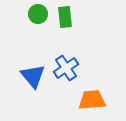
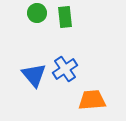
green circle: moved 1 px left, 1 px up
blue cross: moved 1 px left, 1 px down
blue triangle: moved 1 px right, 1 px up
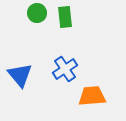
blue triangle: moved 14 px left
orange trapezoid: moved 4 px up
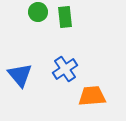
green circle: moved 1 px right, 1 px up
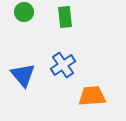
green circle: moved 14 px left
blue cross: moved 2 px left, 4 px up
blue triangle: moved 3 px right
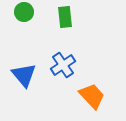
blue triangle: moved 1 px right
orange trapezoid: rotated 52 degrees clockwise
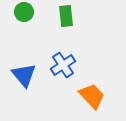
green rectangle: moved 1 px right, 1 px up
